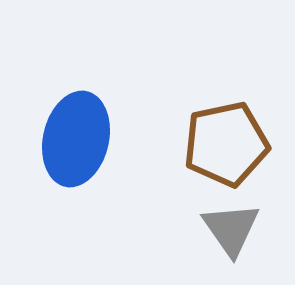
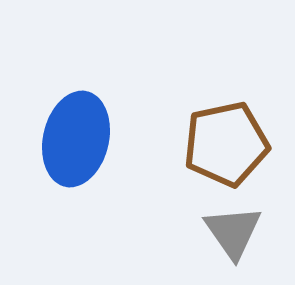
gray triangle: moved 2 px right, 3 px down
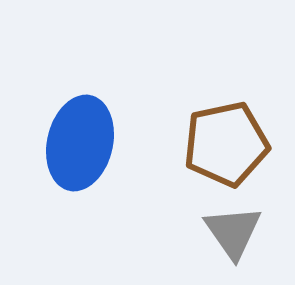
blue ellipse: moved 4 px right, 4 px down
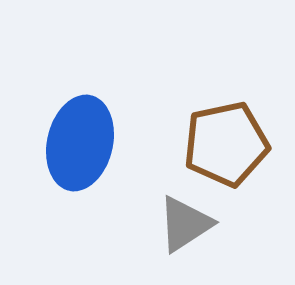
gray triangle: moved 48 px left, 8 px up; rotated 32 degrees clockwise
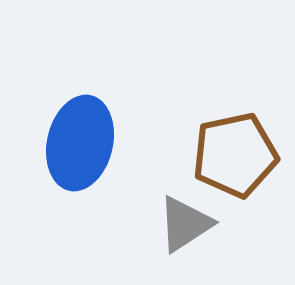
brown pentagon: moved 9 px right, 11 px down
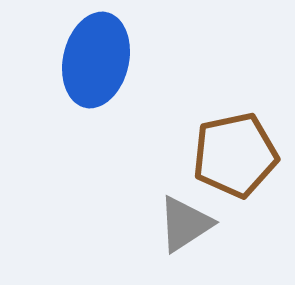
blue ellipse: moved 16 px right, 83 px up
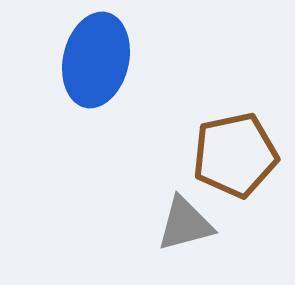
gray triangle: rotated 18 degrees clockwise
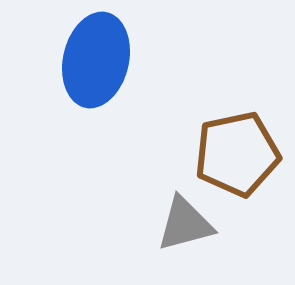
brown pentagon: moved 2 px right, 1 px up
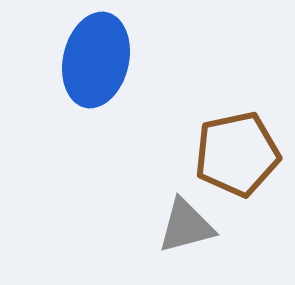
gray triangle: moved 1 px right, 2 px down
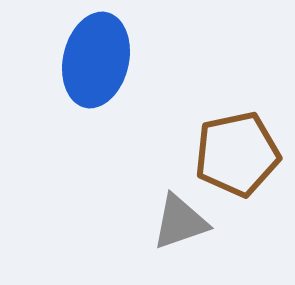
gray triangle: moved 6 px left, 4 px up; rotated 4 degrees counterclockwise
